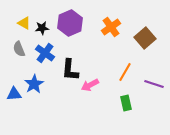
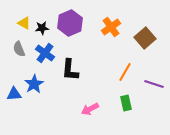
pink arrow: moved 24 px down
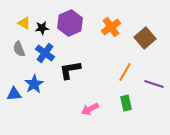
black L-shape: rotated 75 degrees clockwise
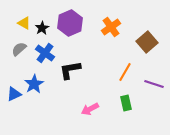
black star: rotated 24 degrees counterclockwise
brown square: moved 2 px right, 4 px down
gray semicircle: rotated 70 degrees clockwise
blue triangle: rotated 21 degrees counterclockwise
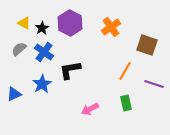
purple hexagon: rotated 10 degrees counterclockwise
brown square: moved 3 px down; rotated 30 degrees counterclockwise
blue cross: moved 1 px left, 1 px up
orange line: moved 1 px up
blue star: moved 8 px right
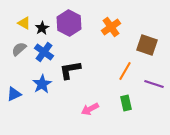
purple hexagon: moved 1 px left
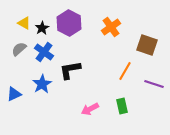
green rectangle: moved 4 px left, 3 px down
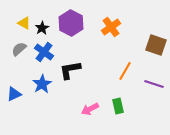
purple hexagon: moved 2 px right
brown square: moved 9 px right
green rectangle: moved 4 px left
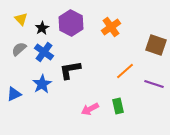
yellow triangle: moved 3 px left, 4 px up; rotated 16 degrees clockwise
orange line: rotated 18 degrees clockwise
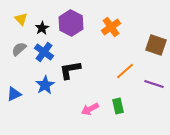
blue star: moved 3 px right, 1 px down
